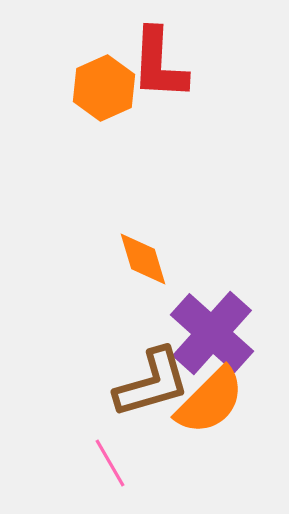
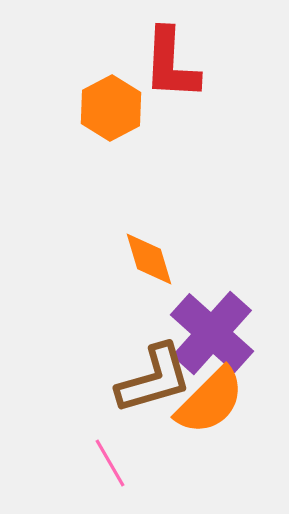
red L-shape: moved 12 px right
orange hexagon: moved 7 px right, 20 px down; rotated 4 degrees counterclockwise
orange diamond: moved 6 px right
brown L-shape: moved 2 px right, 4 px up
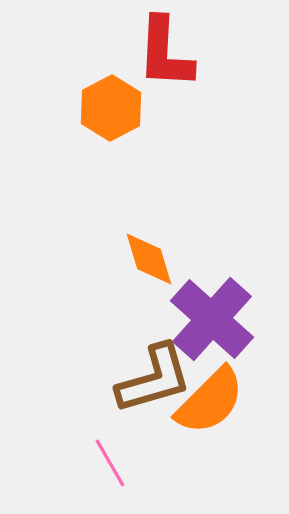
red L-shape: moved 6 px left, 11 px up
purple cross: moved 14 px up
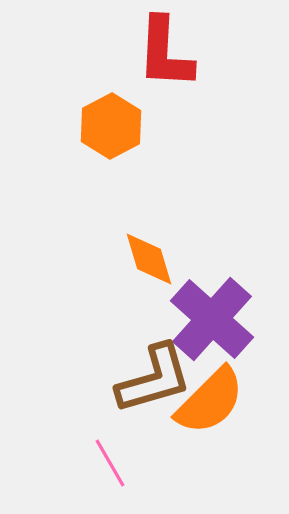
orange hexagon: moved 18 px down
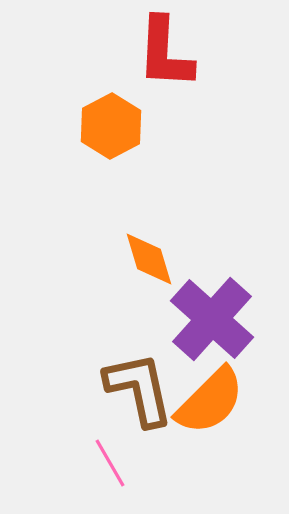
brown L-shape: moved 15 px left, 10 px down; rotated 86 degrees counterclockwise
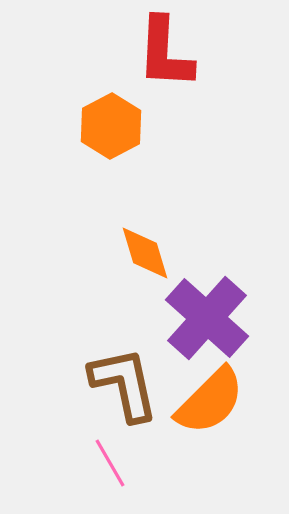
orange diamond: moved 4 px left, 6 px up
purple cross: moved 5 px left, 1 px up
brown L-shape: moved 15 px left, 5 px up
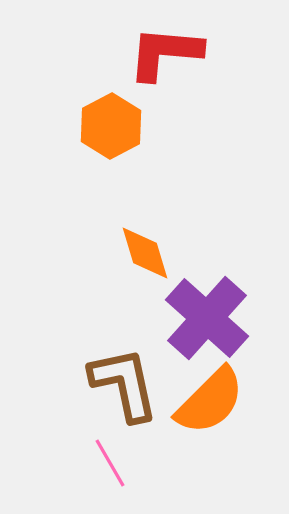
red L-shape: rotated 92 degrees clockwise
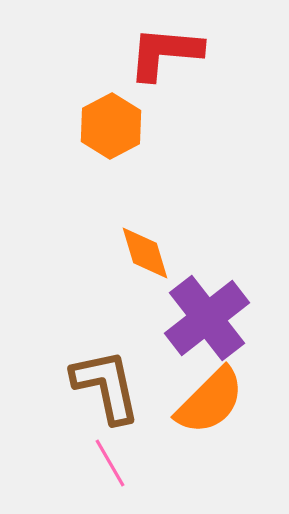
purple cross: rotated 10 degrees clockwise
brown L-shape: moved 18 px left, 2 px down
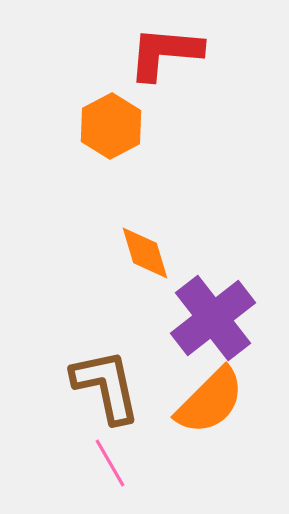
purple cross: moved 6 px right
